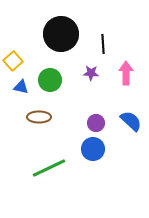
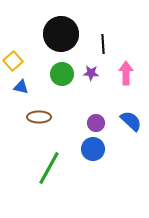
green circle: moved 12 px right, 6 px up
green line: rotated 36 degrees counterclockwise
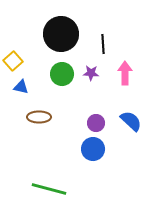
pink arrow: moved 1 px left
green line: moved 21 px down; rotated 76 degrees clockwise
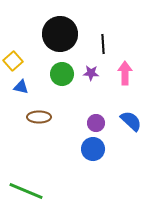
black circle: moved 1 px left
green line: moved 23 px left, 2 px down; rotated 8 degrees clockwise
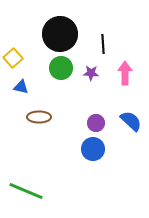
yellow square: moved 3 px up
green circle: moved 1 px left, 6 px up
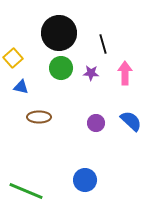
black circle: moved 1 px left, 1 px up
black line: rotated 12 degrees counterclockwise
blue circle: moved 8 px left, 31 px down
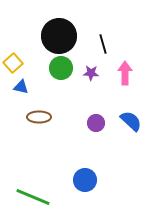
black circle: moved 3 px down
yellow square: moved 5 px down
green line: moved 7 px right, 6 px down
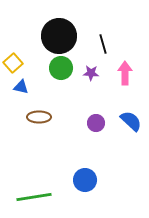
green line: moved 1 px right; rotated 32 degrees counterclockwise
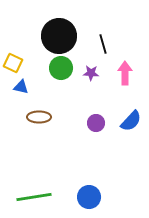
yellow square: rotated 24 degrees counterclockwise
blue semicircle: rotated 90 degrees clockwise
blue circle: moved 4 px right, 17 px down
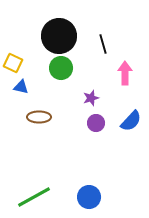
purple star: moved 25 px down; rotated 21 degrees counterclockwise
green line: rotated 20 degrees counterclockwise
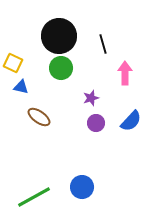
brown ellipse: rotated 35 degrees clockwise
blue circle: moved 7 px left, 10 px up
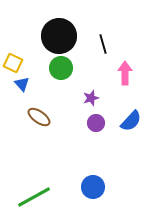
blue triangle: moved 1 px right, 3 px up; rotated 35 degrees clockwise
blue circle: moved 11 px right
